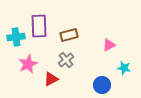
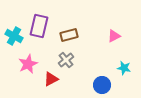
purple rectangle: rotated 15 degrees clockwise
cyan cross: moved 2 px left, 1 px up; rotated 36 degrees clockwise
pink triangle: moved 5 px right, 9 px up
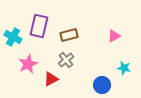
cyan cross: moved 1 px left, 1 px down
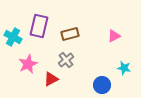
brown rectangle: moved 1 px right, 1 px up
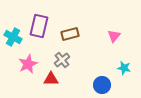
pink triangle: rotated 24 degrees counterclockwise
gray cross: moved 4 px left
red triangle: rotated 28 degrees clockwise
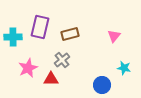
purple rectangle: moved 1 px right, 1 px down
cyan cross: rotated 30 degrees counterclockwise
pink star: moved 4 px down
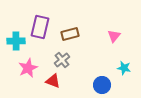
cyan cross: moved 3 px right, 4 px down
red triangle: moved 2 px right, 2 px down; rotated 21 degrees clockwise
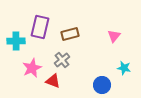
pink star: moved 4 px right
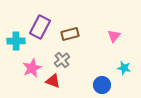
purple rectangle: rotated 15 degrees clockwise
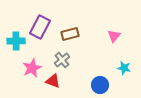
blue circle: moved 2 px left
